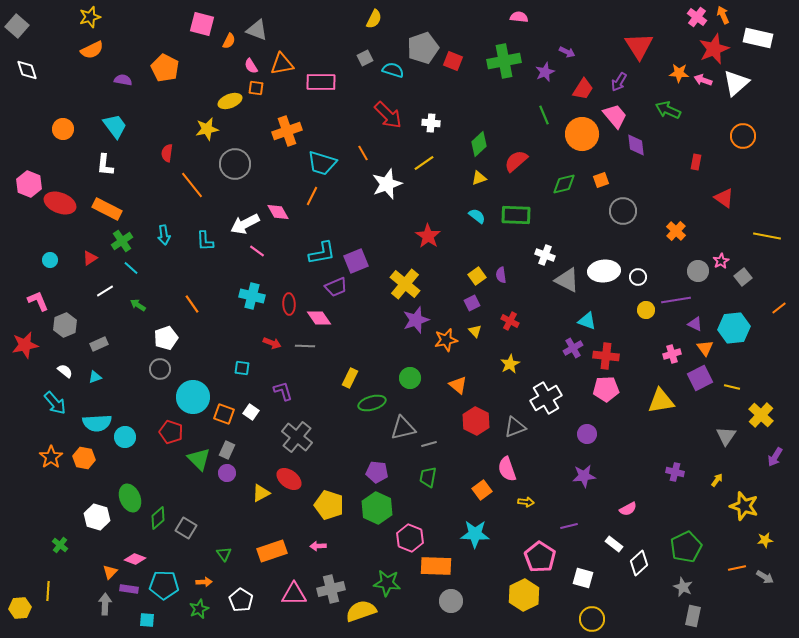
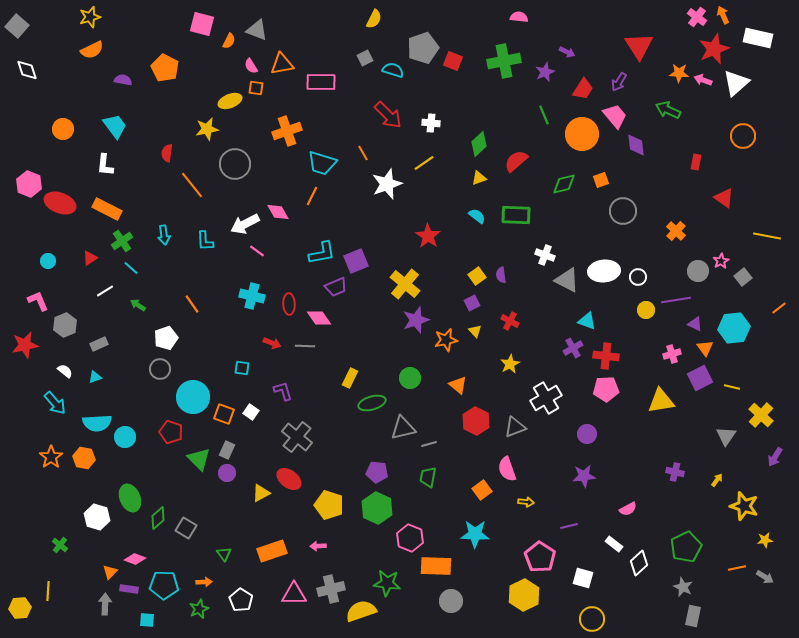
cyan circle at (50, 260): moved 2 px left, 1 px down
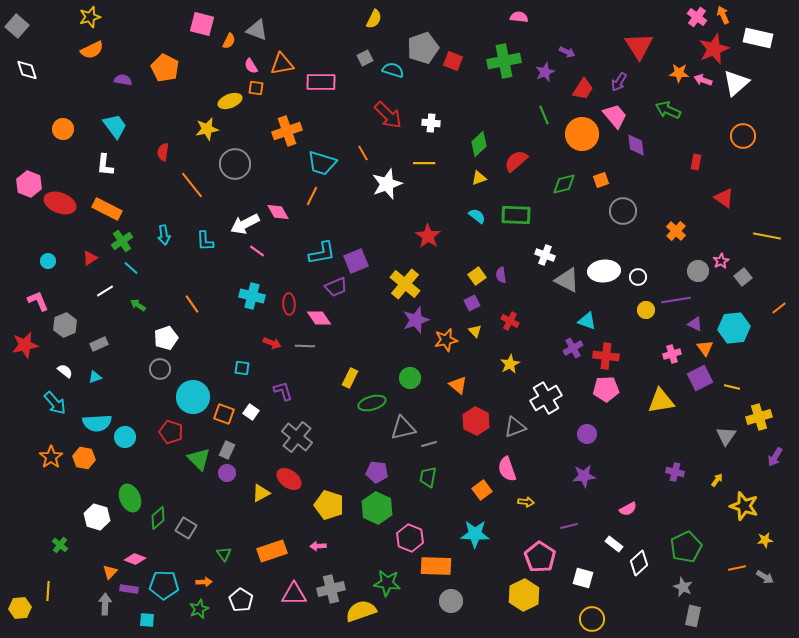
red semicircle at (167, 153): moved 4 px left, 1 px up
yellow line at (424, 163): rotated 35 degrees clockwise
yellow cross at (761, 415): moved 2 px left, 2 px down; rotated 30 degrees clockwise
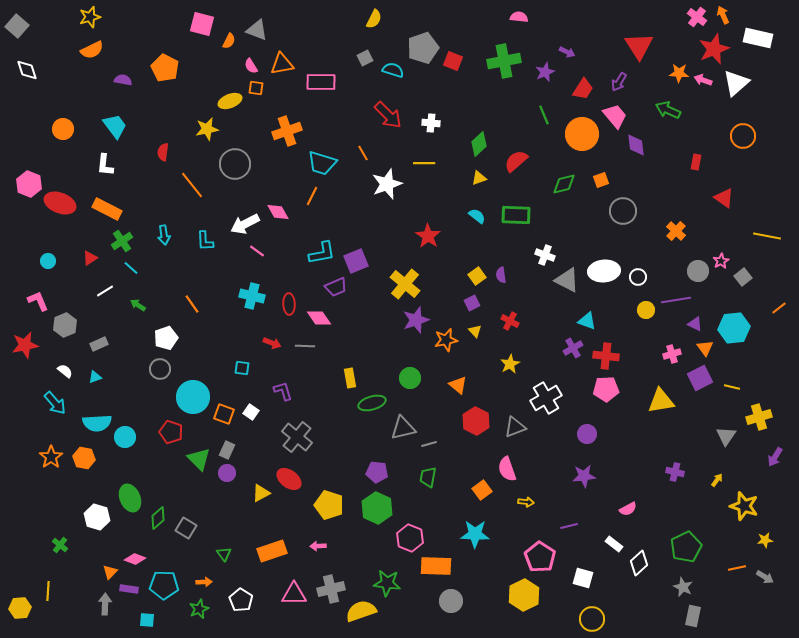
yellow rectangle at (350, 378): rotated 36 degrees counterclockwise
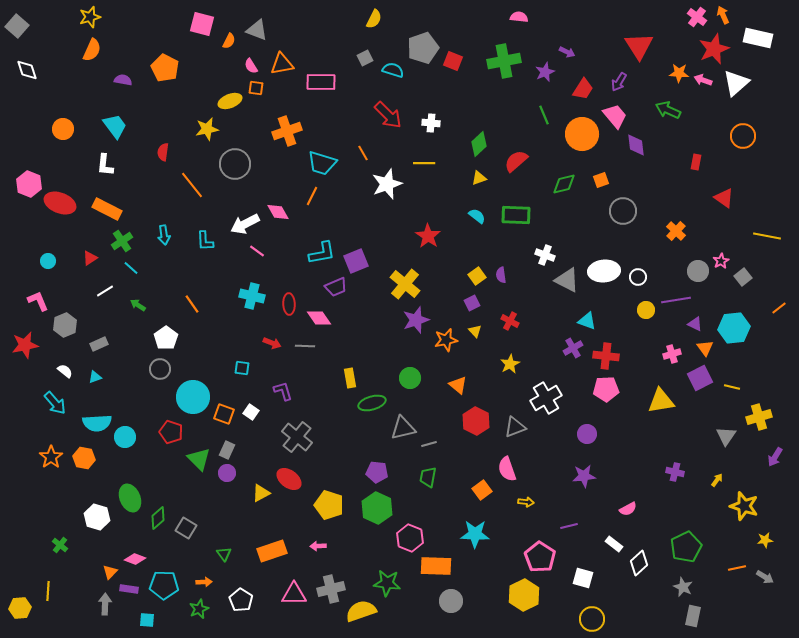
orange semicircle at (92, 50): rotated 40 degrees counterclockwise
white pentagon at (166, 338): rotated 15 degrees counterclockwise
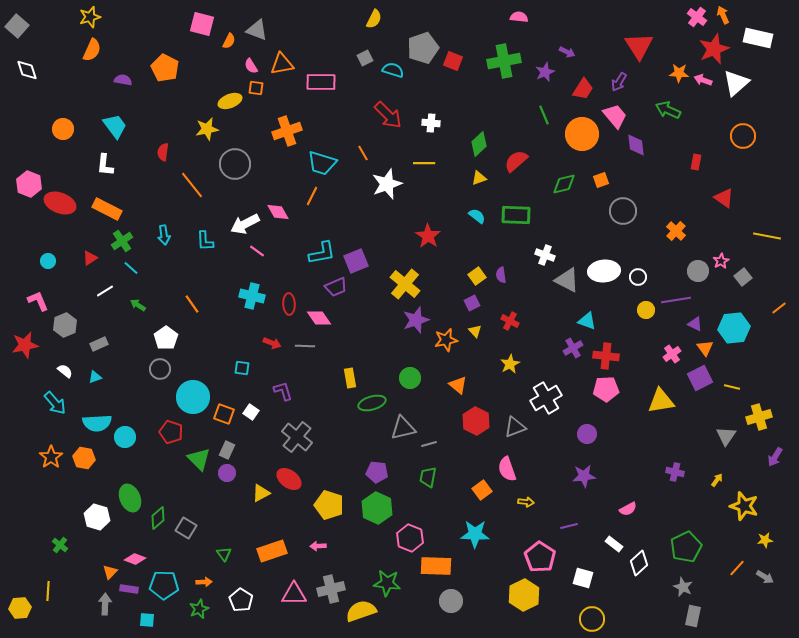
pink cross at (672, 354): rotated 18 degrees counterclockwise
orange line at (737, 568): rotated 36 degrees counterclockwise
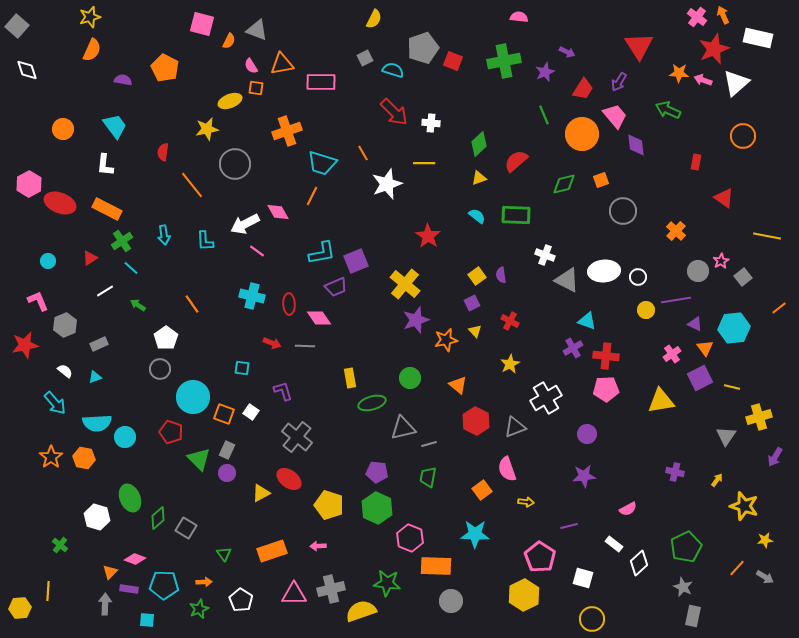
red arrow at (388, 115): moved 6 px right, 3 px up
pink hexagon at (29, 184): rotated 10 degrees clockwise
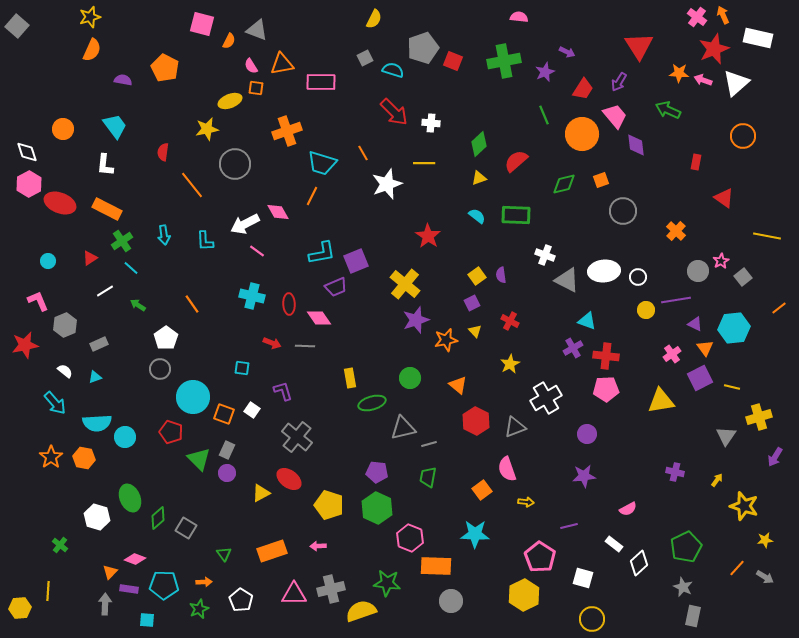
white diamond at (27, 70): moved 82 px down
white square at (251, 412): moved 1 px right, 2 px up
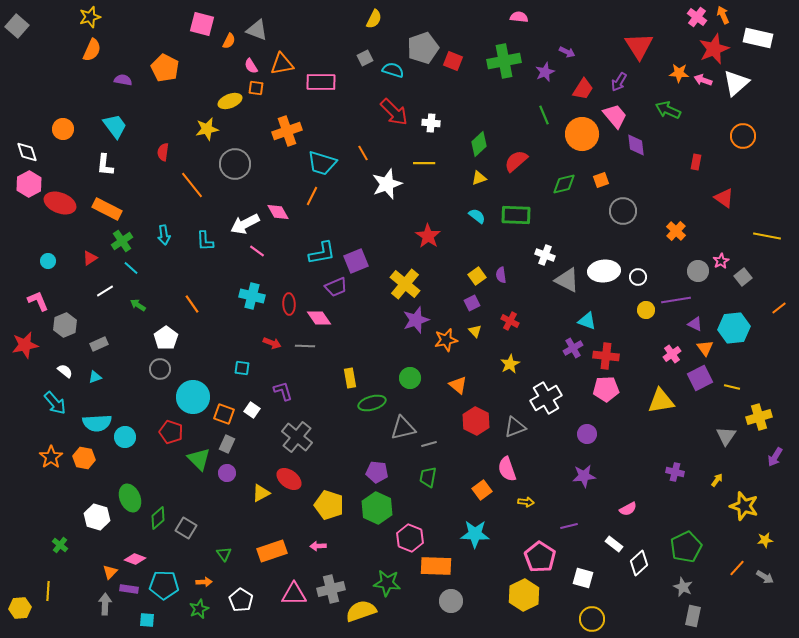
gray rectangle at (227, 450): moved 6 px up
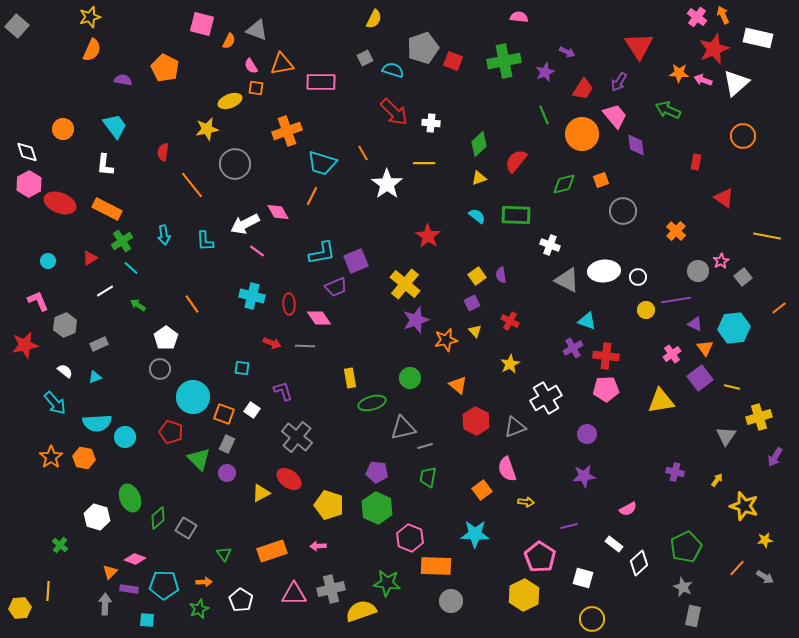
red semicircle at (516, 161): rotated 10 degrees counterclockwise
white star at (387, 184): rotated 16 degrees counterclockwise
white cross at (545, 255): moved 5 px right, 10 px up
purple square at (700, 378): rotated 10 degrees counterclockwise
gray line at (429, 444): moved 4 px left, 2 px down
